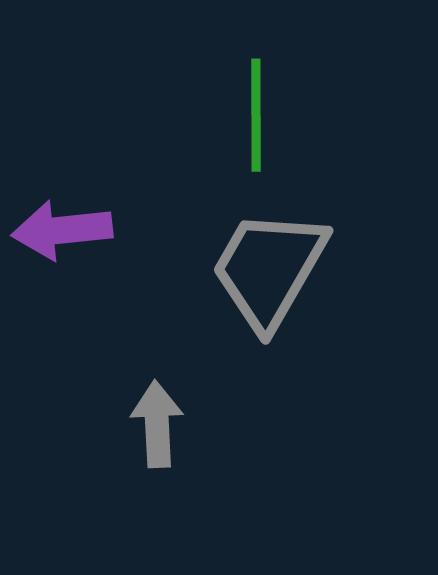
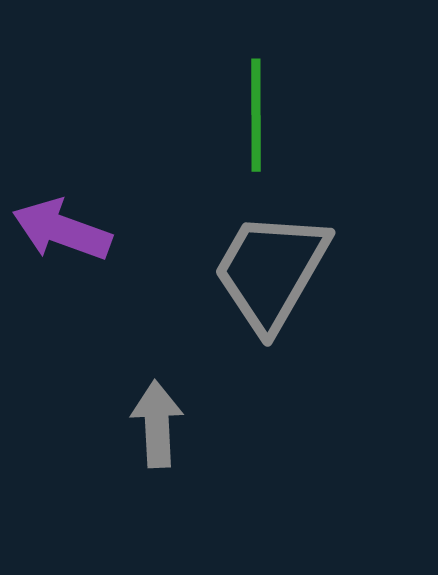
purple arrow: rotated 26 degrees clockwise
gray trapezoid: moved 2 px right, 2 px down
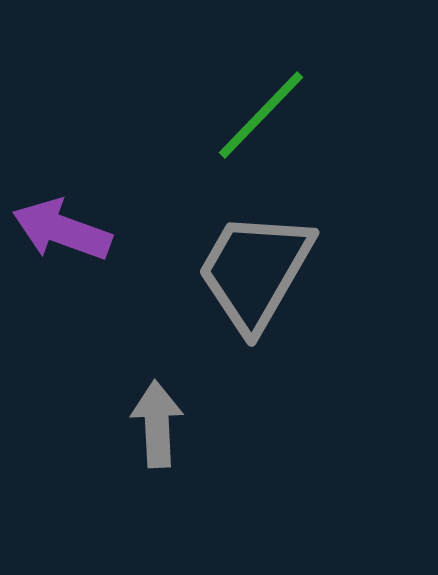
green line: moved 5 px right; rotated 44 degrees clockwise
gray trapezoid: moved 16 px left
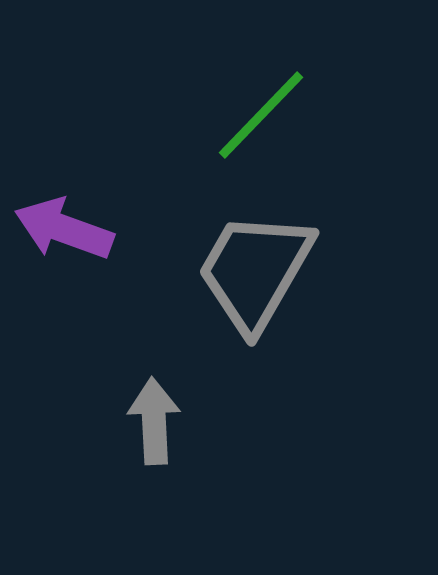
purple arrow: moved 2 px right, 1 px up
gray arrow: moved 3 px left, 3 px up
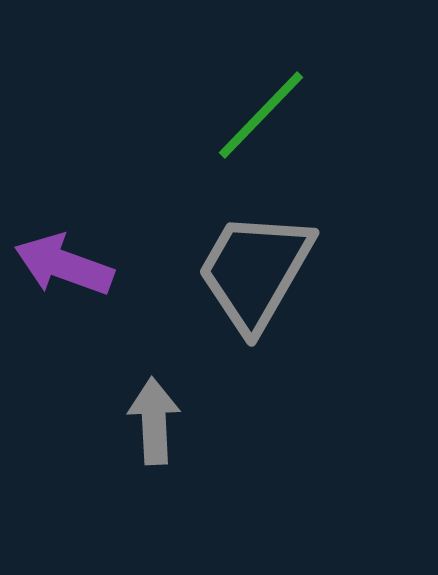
purple arrow: moved 36 px down
